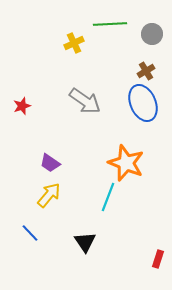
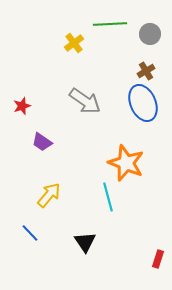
gray circle: moved 2 px left
yellow cross: rotated 12 degrees counterclockwise
purple trapezoid: moved 8 px left, 21 px up
cyan line: rotated 36 degrees counterclockwise
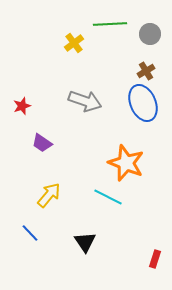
gray arrow: rotated 16 degrees counterclockwise
purple trapezoid: moved 1 px down
cyan line: rotated 48 degrees counterclockwise
red rectangle: moved 3 px left
